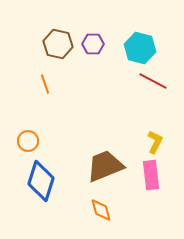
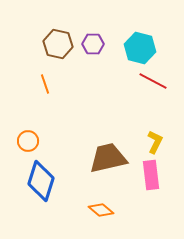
brown trapezoid: moved 3 px right, 8 px up; rotated 9 degrees clockwise
orange diamond: rotated 35 degrees counterclockwise
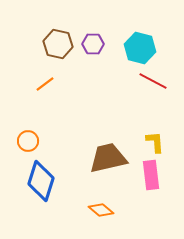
orange line: rotated 72 degrees clockwise
yellow L-shape: rotated 30 degrees counterclockwise
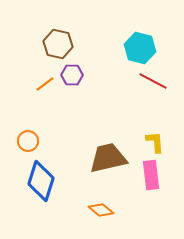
purple hexagon: moved 21 px left, 31 px down
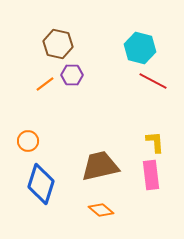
brown trapezoid: moved 8 px left, 8 px down
blue diamond: moved 3 px down
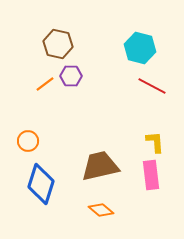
purple hexagon: moved 1 px left, 1 px down
red line: moved 1 px left, 5 px down
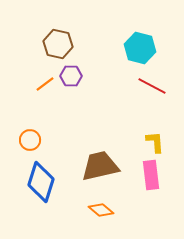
orange circle: moved 2 px right, 1 px up
blue diamond: moved 2 px up
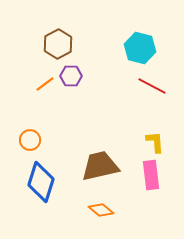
brown hexagon: rotated 20 degrees clockwise
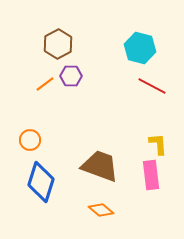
yellow L-shape: moved 3 px right, 2 px down
brown trapezoid: rotated 33 degrees clockwise
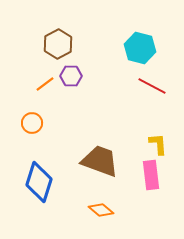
orange circle: moved 2 px right, 17 px up
brown trapezoid: moved 5 px up
blue diamond: moved 2 px left
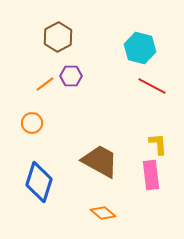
brown hexagon: moved 7 px up
brown trapezoid: rotated 9 degrees clockwise
orange diamond: moved 2 px right, 3 px down
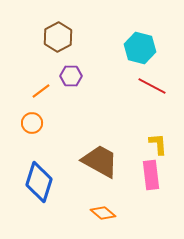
orange line: moved 4 px left, 7 px down
